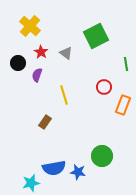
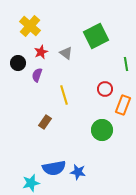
red star: rotated 16 degrees clockwise
red circle: moved 1 px right, 2 px down
green circle: moved 26 px up
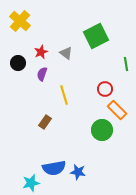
yellow cross: moved 10 px left, 5 px up
purple semicircle: moved 5 px right, 1 px up
orange rectangle: moved 6 px left, 5 px down; rotated 66 degrees counterclockwise
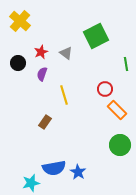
green circle: moved 18 px right, 15 px down
blue star: rotated 21 degrees clockwise
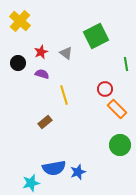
purple semicircle: rotated 88 degrees clockwise
orange rectangle: moved 1 px up
brown rectangle: rotated 16 degrees clockwise
blue star: rotated 21 degrees clockwise
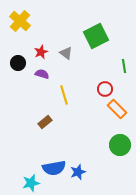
green line: moved 2 px left, 2 px down
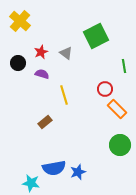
cyan star: rotated 24 degrees clockwise
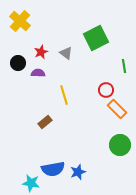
green square: moved 2 px down
purple semicircle: moved 4 px left, 1 px up; rotated 16 degrees counterclockwise
red circle: moved 1 px right, 1 px down
blue semicircle: moved 1 px left, 1 px down
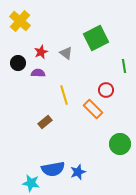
orange rectangle: moved 24 px left
green circle: moved 1 px up
